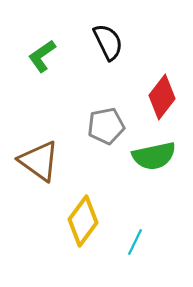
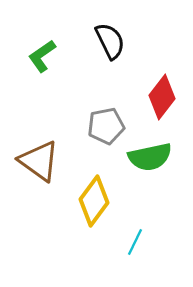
black semicircle: moved 2 px right, 1 px up
green semicircle: moved 4 px left, 1 px down
yellow diamond: moved 11 px right, 20 px up
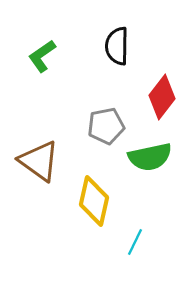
black semicircle: moved 7 px right, 5 px down; rotated 153 degrees counterclockwise
yellow diamond: rotated 24 degrees counterclockwise
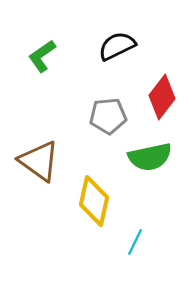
black semicircle: rotated 63 degrees clockwise
gray pentagon: moved 2 px right, 10 px up; rotated 6 degrees clockwise
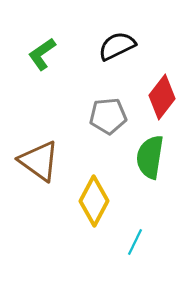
green L-shape: moved 2 px up
green semicircle: rotated 111 degrees clockwise
yellow diamond: rotated 15 degrees clockwise
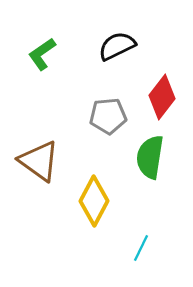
cyan line: moved 6 px right, 6 px down
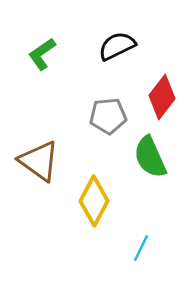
green semicircle: rotated 33 degrees counterclockwise
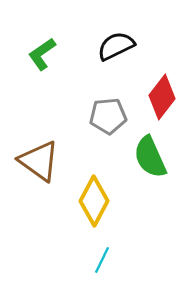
black semicircle: moved 1 px left
cyan line: moved 39 px left, 12 px down
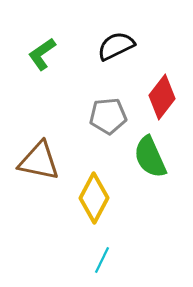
brown triangle: rotated 24 degrees counterclockwise
yellow diamond: moved 3 px up
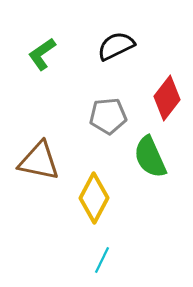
red diamond: moved 5 px right, 1 px down
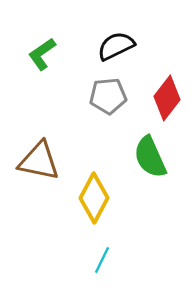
gray pentagon: moved 20 px up
